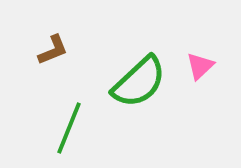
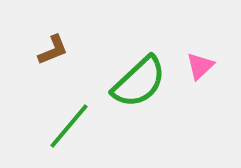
green line: moved 2 px up; rotated 18 degrees clockwise
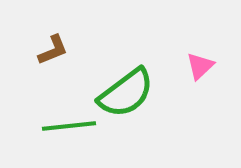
green semicircle: moved 13 px left, 11 px down; rotated 6 degrees clockwise
green line: rotated 44 degrees clockwise
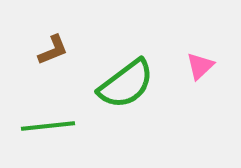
green semicircle: moved 9 px up
green line: moved 21 px left
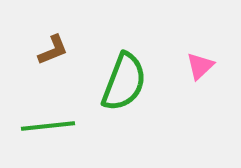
green semicircle: moved 2 px left, 2 px up; rotated 32 degrees counterclockwise
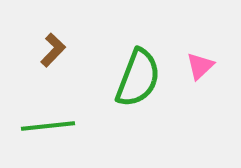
brown L-shape: rotated 24 degrees counterclockwise
green semicircle: moved 14 px right, 4 px up
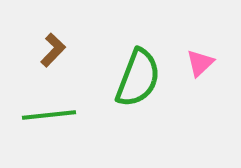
pink triangle: moved 3 px up
green line: moved 1 px right, 11 px up
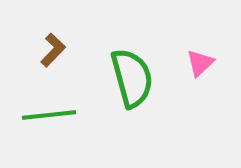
green semicircle: moved 6 px left; rotated 36 degrees counterclockwise
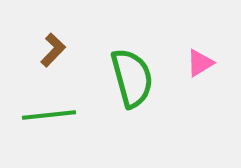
pink triangle: rotated 12 degrees clockwise
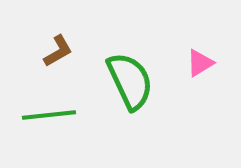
brown L-shape: moved 5 px right, 1 px down; rotated 16 degrees clockwise
green semicircle: moved 2 px left, 3 px down; rotated 10 degrees counterclockwise
